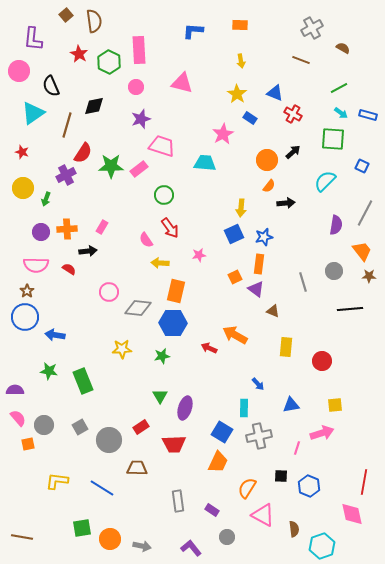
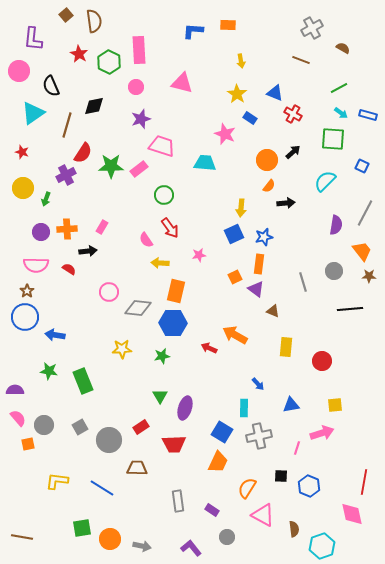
orange rectangle at (240, 25): moved 12 px left
pink star at (223, 134): moved 2 px right; rotated 20 degrees counterclockwise
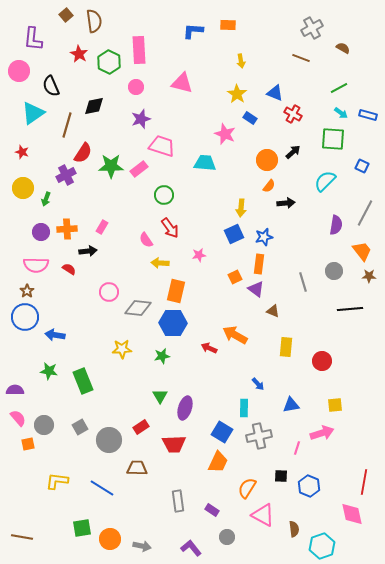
brown line at (301, 60): moved 2 px up
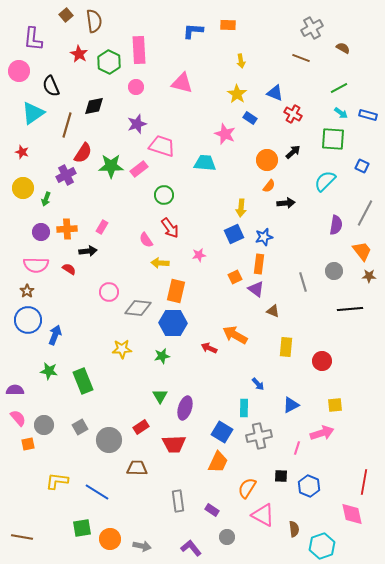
purple star at (141, 119): moved 4 px left, 5 px down
blue circle at (25, 317): moved 3 px right, 3 px down
blue arrow at (55, 335): rotated 102 degrees clockwise
blue triangle at (291, 405): rotated 18 degrees counterclockwise
blue line at (102, 488): moved 5 px left, 4 px down
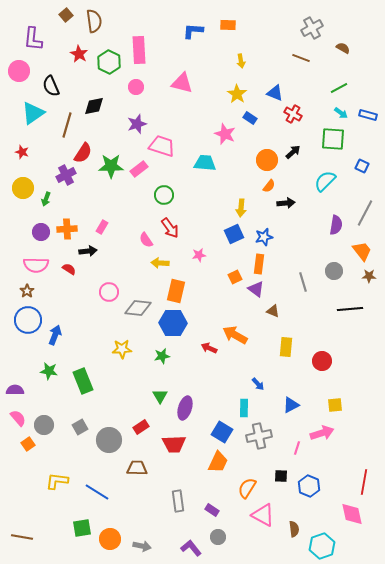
orange square at (28, 444): rotated 24 degrees counterclockwise
gray circle at (227, 537): moved 9 px left
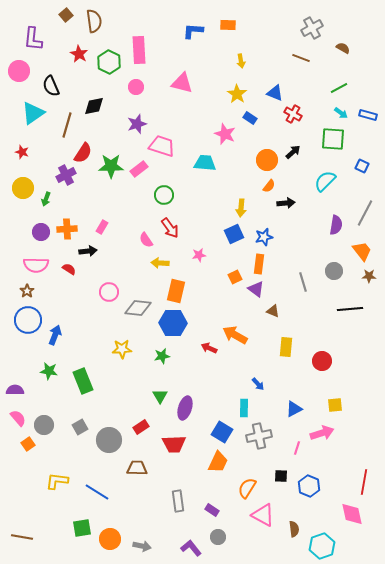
blue triangle at (291, 405): moved 3 px right, 4 px down
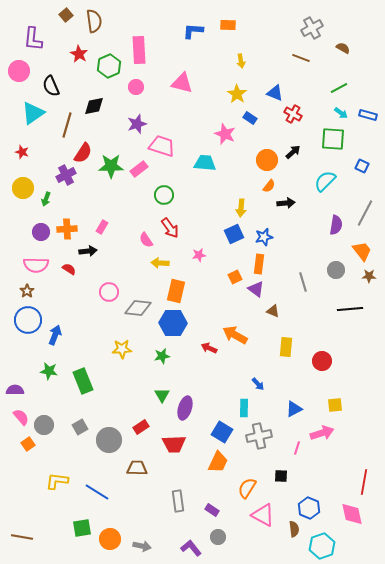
green hexagon at (109, 62): moved 4 px down; rotated 10 degrees clockwise
gray circle at (334, 271): moved 2 px right, 1 px up
green triangle at (160, 396): moved 2 px right, 1 px up
pink semicircle at (18, 418): moved 3 px right, 1 px up
blue hexagon at (309, 486): moved 22 px down
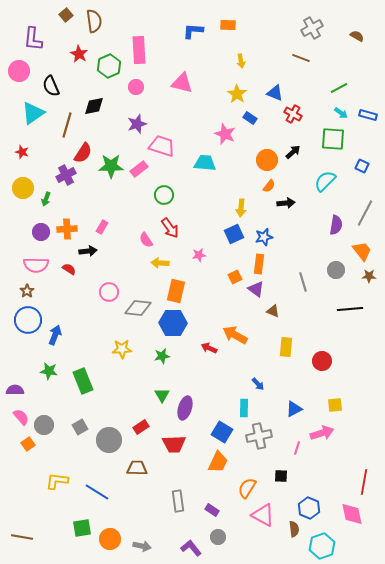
brown semicircle at (343, 48): moved 14 px right, 12 px up
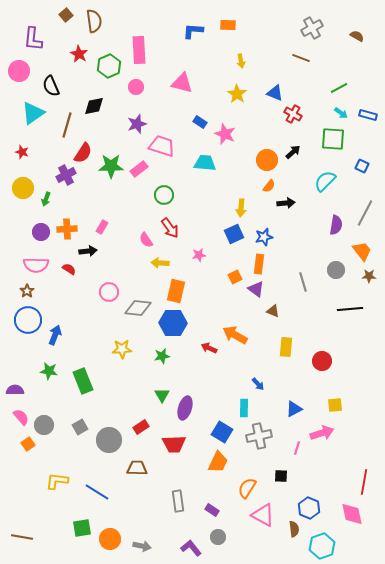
blue rectangle at (250, 118): moved 50 px left, 4 px down
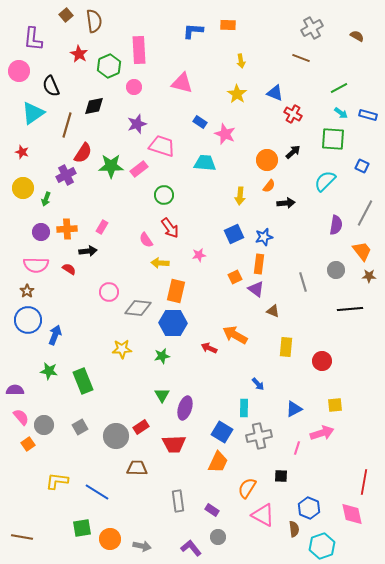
pink circle at (136, 87): moved 2 px left
yellow arrow at (241, 208): moved 1 px left, 12 px up
gray circle at (109, 440): moved 7 px right, 4 px up
